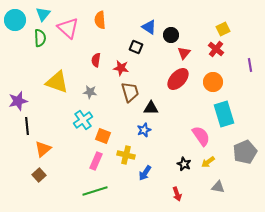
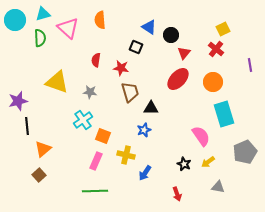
cyan triangle: rotated 35 degrees clockwise
green line: rotated 15 degrees clockwise
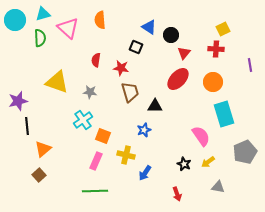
red cross: rotated 35 degrees counterclockwise
black triangle: moved 4 px right, 2 px up
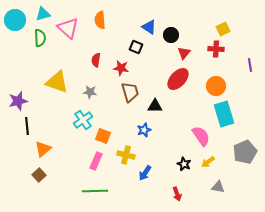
orange circle: moved 3 px right, 4 px down
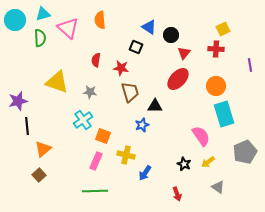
blue star: moved 2 px left, 5 px up
gray triangle: rotated 24 degrees clockwise
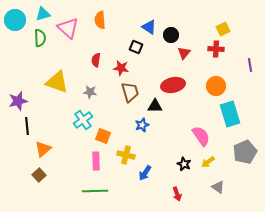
red ellipse: moved 5 px left, 6 px down; rotated 35 degrees clockwise
cyan rectangle: moved 6 px right
pink rectangle: rotated 24 degrees counterclockwise
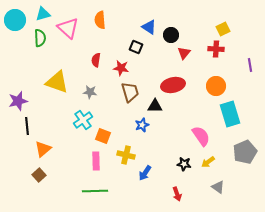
black star: rotated 16 degrees counterclockwise
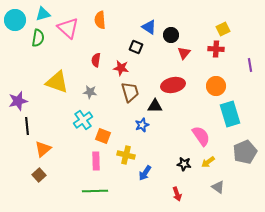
green semicircle: moved 2 px left; rotated 12 degrees clockwise
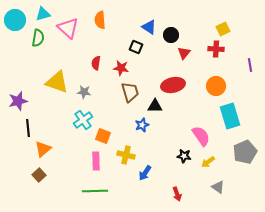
red semicircle: moved 3 px down
gray star: moved 6 px left
cyan rectangle: moved 2 px down
black line: moved 1 px right, 2 px down
black star: moved 8 px up
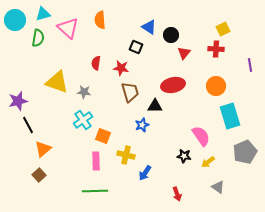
black line: moved 3 px up; rotated 24 degrees counterclockwise
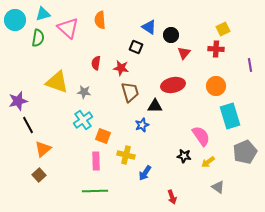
red arrow: moved 5 px left, 3 px down
